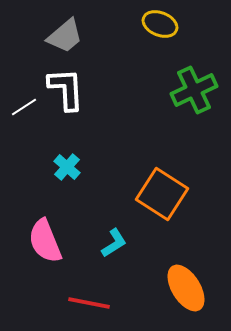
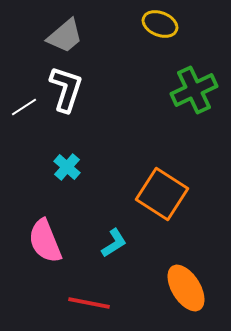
white L-shape: rotated 21 degrees clockwise
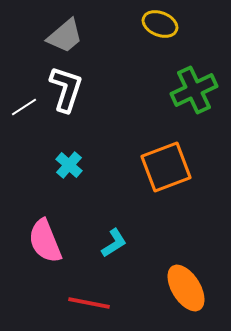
cyan cross: moved 2 px right, 2 px up
orange square: moved 4 px right, 27 px up; rotated 36 degrees clockwise
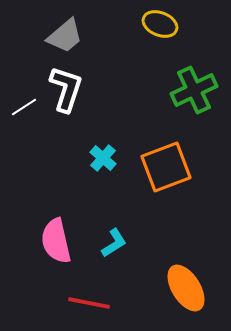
cyan cross: moved 34 px right, 7 px up
pink semicircle: moved 11 px right; rotated 9 degrees clockwise
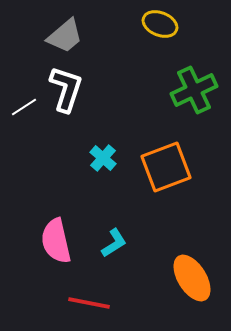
orange ellipse: moved 6 px right, 10 px up
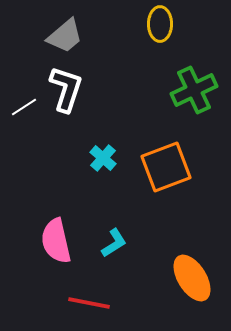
yellow ellipse: rotated 68 degrees clockwise
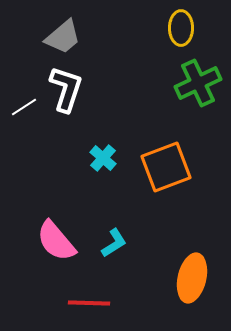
yellow ellipse: moved 21 px right, 4 px down
gray trapezoid: moved 2 px left, 1 px down
green cross: moved 4 px right, 7 px up
pink semicircle: rotated 27 degrees counterclockwise
orange ellipse: rotated 45 degrees clockwise
red line: rotated 9 degrees counterclockwise
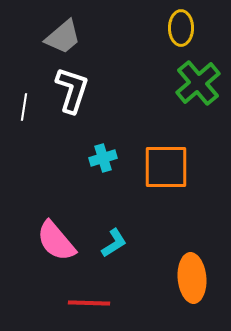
green cross: rotated 15 degrees counterclockwise
white L-shape: moved 6 px right, 1 px down
white line: rotated 48 degrees counterclockwise
cyan cross: rotated 32 degrees clockwise
orange square: rotated 21 degrees clockwise
orange ellipse: rotated 18 degrees counterclockwise
